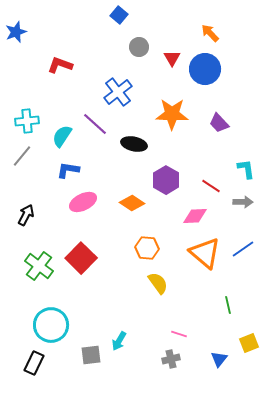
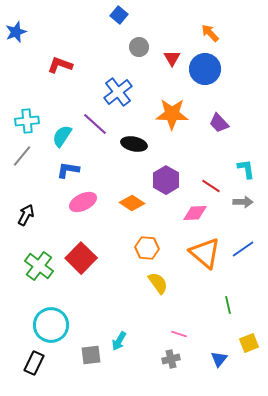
pink diamond: moved 3 px up
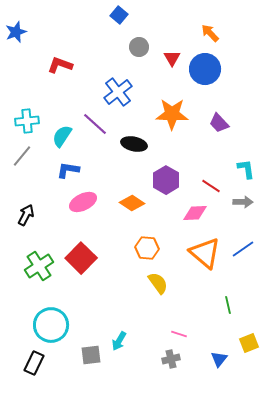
green cross: rotated 20 degrees clockwise
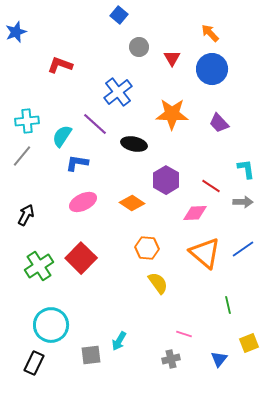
blue circle: moved 7 px right
blue L-shape: moved 9 px right, 7 px up
pink line: moved 5 px right
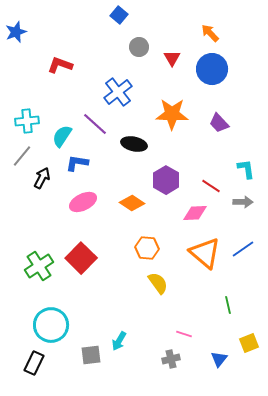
black arrow: moved 16 px right, 37 px up
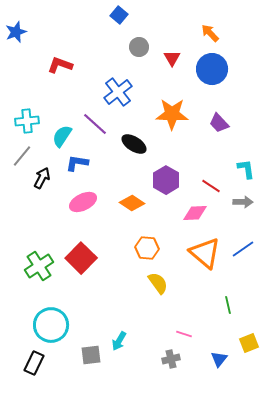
black ellipse: rotated 20 degrees clockwise
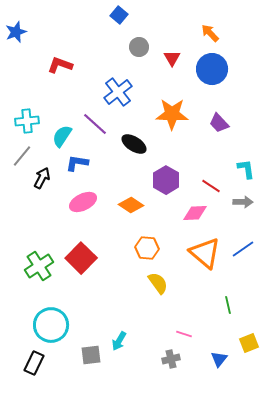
orange diamond: moved 1 px left, 2 px down
